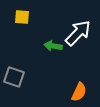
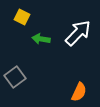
yellow square: rotated 21 degrees clockwise
green arrow: moved 12 px left, 7 px up
gray square: moved 1 px right; rotated 35 degrees clockwise
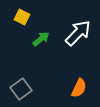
green arrow: rotated 132 degrees clockwise
gray square: moved 6 px right, 12 px down
orange semicircle: moved 4 px up
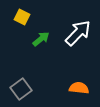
orange semicircle: rotated 108 degrees counterclockwise
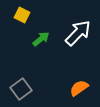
yellow square: moved 2 px up
orange semicircle: rotated 42 degrees counterclockwise
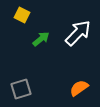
gray square: rotated 20 degrees clockwise
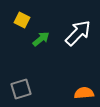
yellow square: moved 5 px down
orange semicircle: moved 5 px right, 5 px down; rotated 30 degrees clockwise
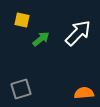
yellow square: rotated 14 degrees counterclockwise
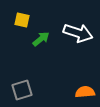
white arrow: rotated 64 degrees clockwise
gray square: moved 1 px right, 1 px down
orange semicircle: moved 1 px right, 1 px up
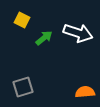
yellow square: rotated 14 degrees clockwise
green arrow: moved 3 px right, 1 px up
gray square: moved 1 px right, 3 px up
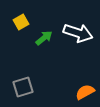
yellow square: moved 1 px left, 2 px down; rotated 35 degrees clockwise
orange semicircle: rotated 24 degrees counterclockwise
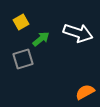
green arrow: moved 3 px left, 1 px down
gray square: moved 28 px up
